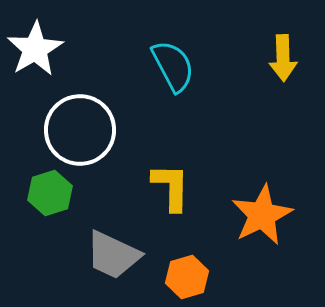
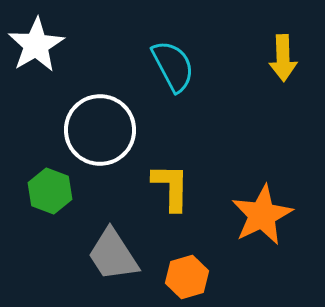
white star: moved 1 px right, 4 px up
white circle: moved 20 px right
green hexagon: moved 2 px up; rotated 21 degrees counterclockwise
gray trapezoid: rotated 32 degrees clockwise
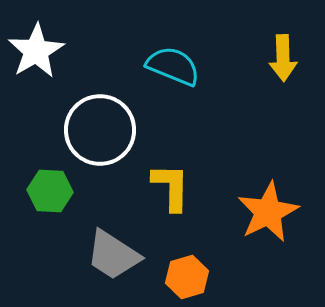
white star: moved 6 px down
cyan semicircle: rotated 40 degrees counterclockwise
green hexagon: rotated 18 degrees counterclockwise
orange star: moved 6 px right, 3 px up
gray trapezoid: rotated 24 degrees counterclockwise
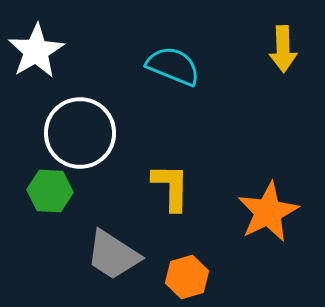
yellow arrow: moved 9 px up
white circle: moved 20 px left, 3 px down
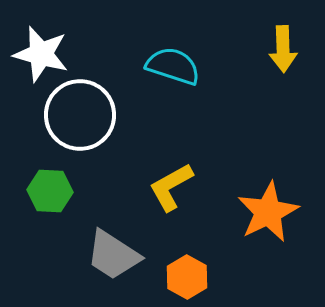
white star: moved 5 px right, 3 px down; rotated 26 degrees counterclockwise
cyan semicircle: rotated 4 degrees counterclockwise
white circle: moved 18 px up
yellow L-shape: rotated 120 degrees counterclockwise
orange hexagon: rotated 15 degrees counterclockwise
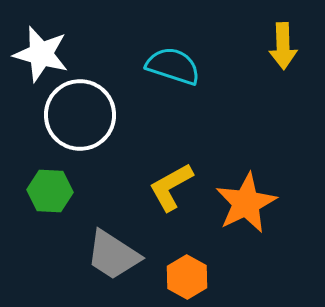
yellow arrow: moved 3 px up
orange star: moved 22 px left, 9 px up
